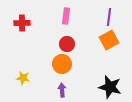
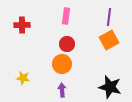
red cross: moved 2 px down
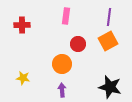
orange square: moved 1 px left, 1 px down
red circle: moved 11 px right
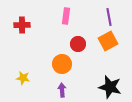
purple line: rotated 18 degrees counterclockwise
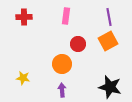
red cross: moved 2 px right, 8 px up
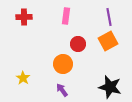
orange circle: moved 1 px right
yellow star: rotated 24 degrees clockwise
purple arrow: rotated 32 degrees counterclockwise
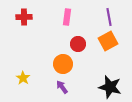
pink rectangle: moved 1 px right, 1 px down
purple arrow: moved 3 px up
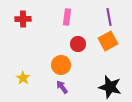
red cross: moved 1 px left, 2 px down
orange circle: moved 2 px left, 1 px down
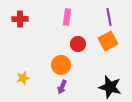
red cross: moved 3 px left
yellow star: rotated 24 degrees clockwise
purple arrow: rotated 120 degrees counterclockwise
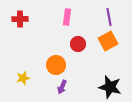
orange circle: moved 5 px left
